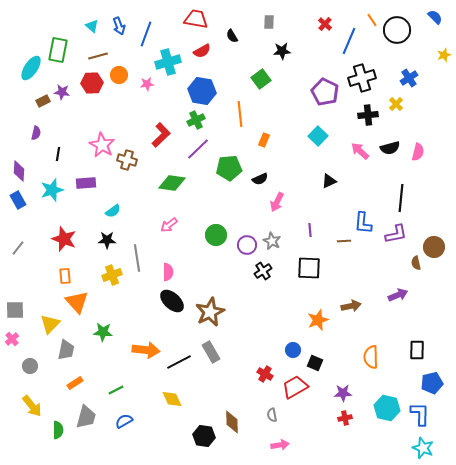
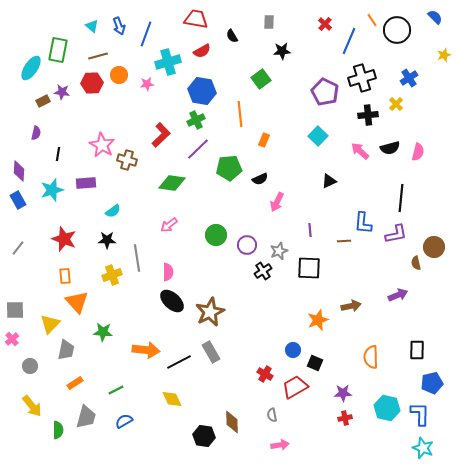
gray star at (272, 241): moved 7 px right, 10 px down; rotated 24 degrees clockwise
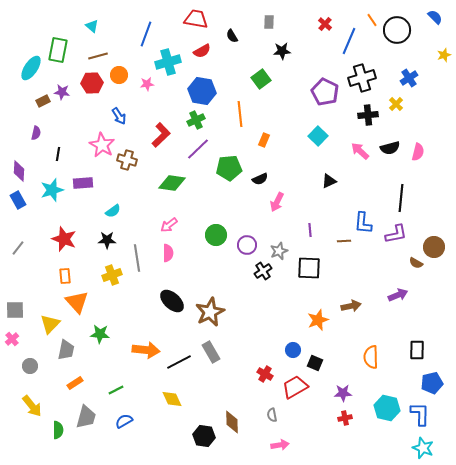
blue arrow at (119, 26): moved 90 px down; rotated 12 degrees counterclockwise
purple rectangle at (86, 183): moved 3 px left
brown semicircle at (416, 263): rotated 48 degrees counterclockwise
pink semicircle at (168, 272): moved 19 px up
green star at (103, 332): moved 3 px left, 2 px down
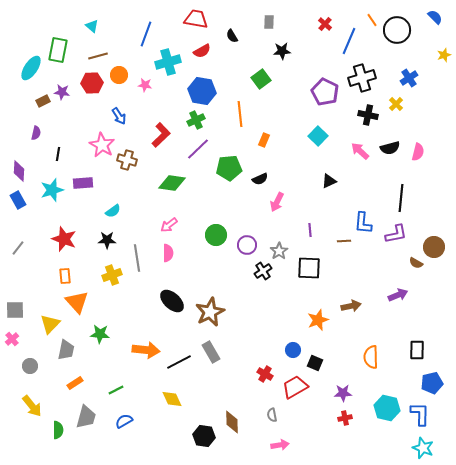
pink star at (147, 84): moved 2 px left, 1 px down; rotated 16 degrees clockwise
black cross at (368, 115): rotated 18 degrees clockwise
gray star at (279, 251): rotated 12 degrees counterclockwise
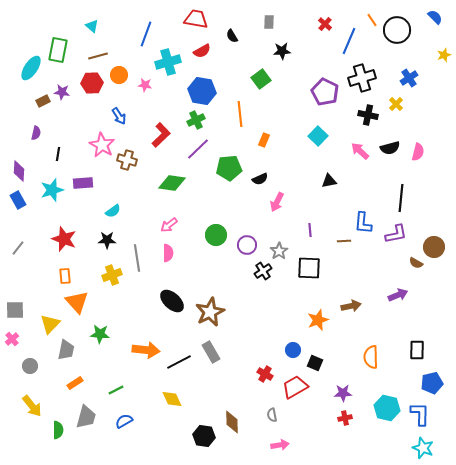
black triangle at (329, 181): rotated 14 degrees clockwise
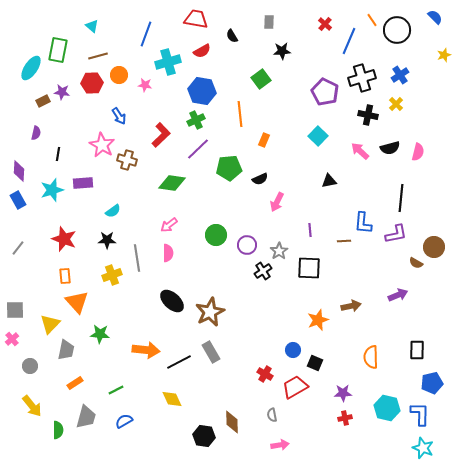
blue cross at (409, 78): moved 9 px left, 3 px up
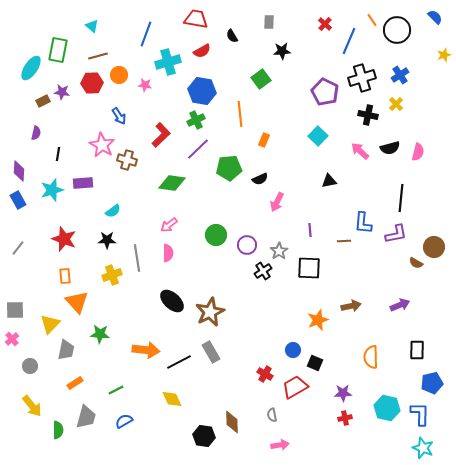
purple arrow at (398, 295): moved 2 px right, 10 px down
